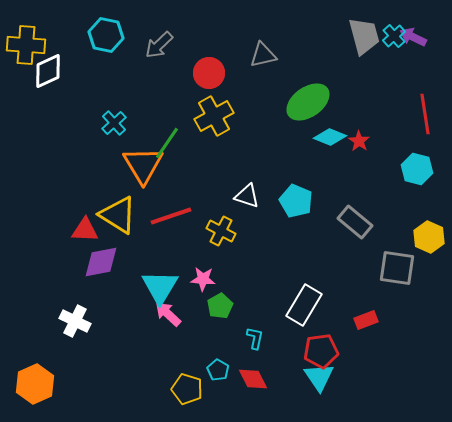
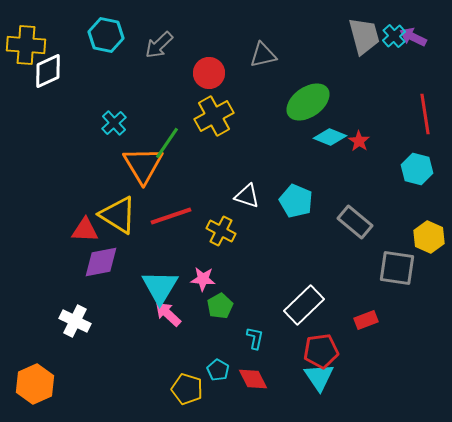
white rectangle at (304, 305): rotated 15 degrees clockwise
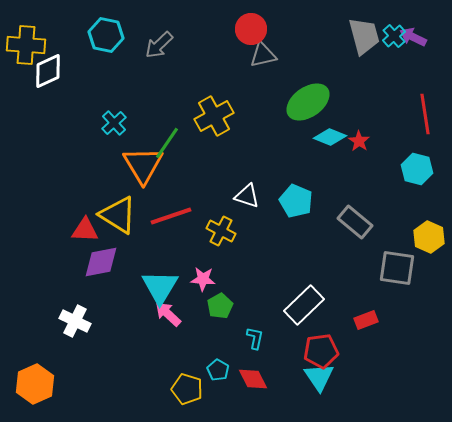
red circle at (209, 73): moved 42 px right, 44 px up
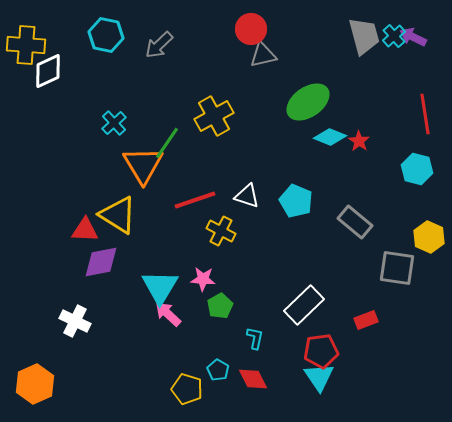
red line at (171, 216): moved 24 px right, 16 px up
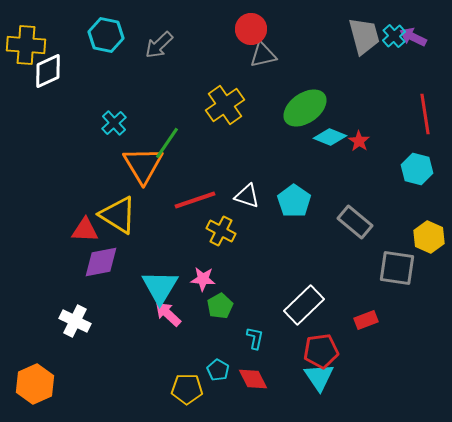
green ellipse at (308, 102): moved 3 px left, 6 px down
yellow cross at (214, 116): moved 11 px right, 11 px up; rotated 6 degrees counterclockwise
cyan pentagon at (296, 201): moved 2 px left; rotated 12 degrees clockwise
yellow pentagon at (187, 389): rotated 16 degrees counterclockwise
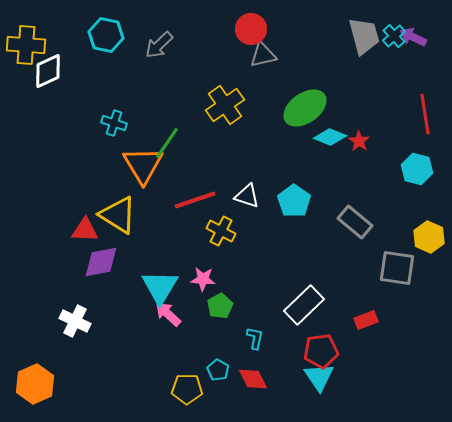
cyan cross at (114, 123): rotated 30 degrees counterclockwise
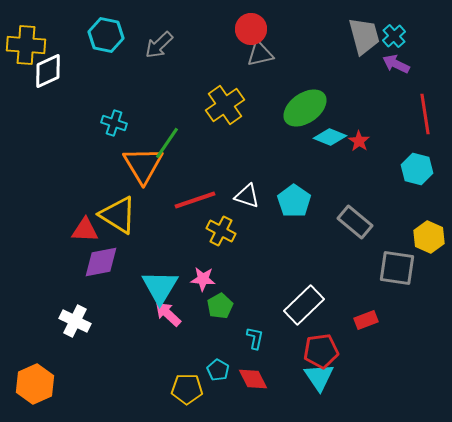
purple arrow at (413, 37): moved 17 px left, 27 px down
gray triangle at (263, 55): moved 3 px left, 1 px up
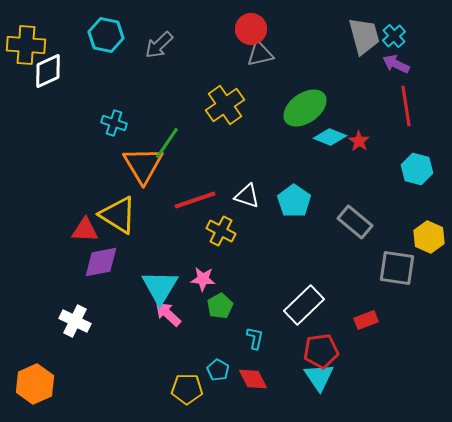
red line at (425, 114): moved 19 px left, 8 px up
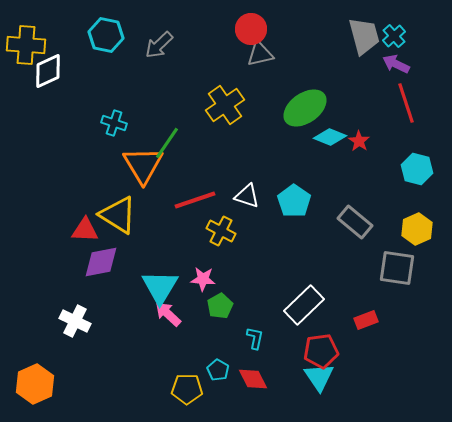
red line at (406, 106): moved 3 px up; rotated 9 degrees counterclockwise
yellow hexagon at (429, 237): moved 12 px left, 8 px up; rotated 12 degrees clockwise
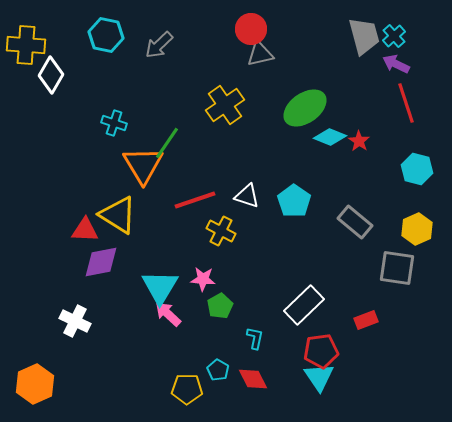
white diamond at (48, 71): moved 3 px right, 4 px down; rotated 36 degrees counterclockwise
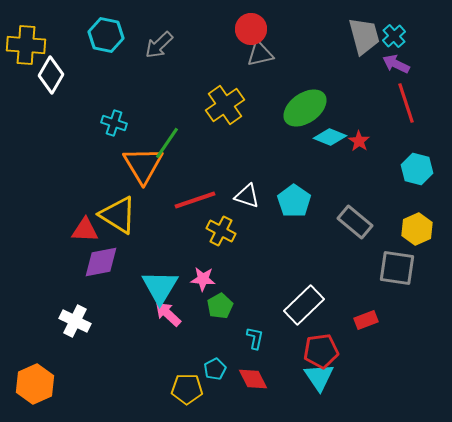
cyan pentagon at (218, 370): moved 3 px left, 1 px up; rotated 15 degrees clockwise
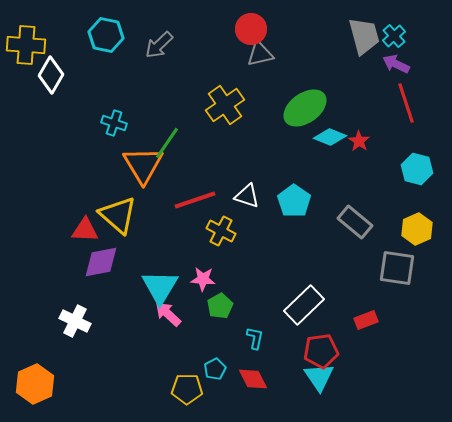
yellow triangle at (118, 215): rotated 9 degrees clockwise
